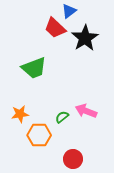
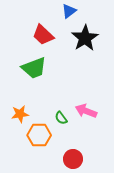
red trapezoid: moved 12 px left, 7 px down
green semicircle: moved 1 px left, 1 px down; rotated 88 degrees counterclockwise
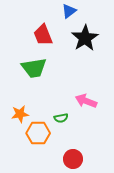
red trapezoid: rotated 25 degrees clockwise
green trapezoid: rotated 12 degrees clockwise
pink arrow: moved 10 px up
green semicircle: rotated 64 degrees counterclockwise
orange hexagon: moved 1 px left, 2 px up
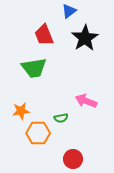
red trapezoid: moved 1 px right
orange star: moved 1 px right, 3 px up
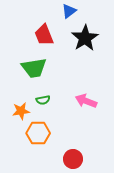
green semicircle: moved 18 px left, 18 px up
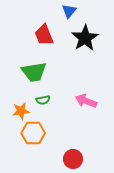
blue triangle: rotated 14 degrees counterclockwise
green trapezoid: moved 4 px down
orange hexagon: moved 5 px left
